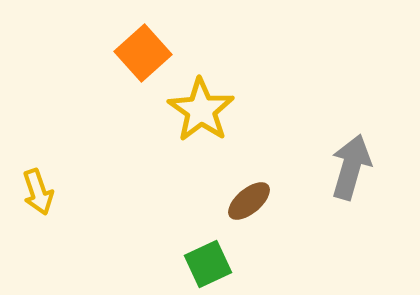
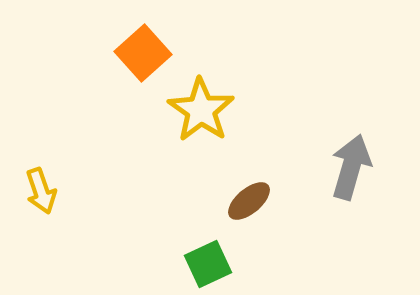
yellow arrow: moved 3 px right, 1 px up
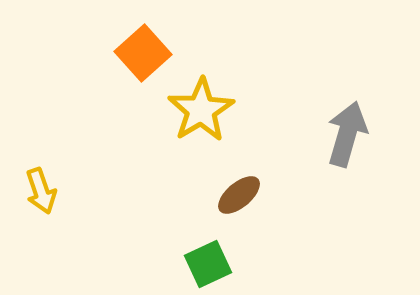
yellow star: rotated 6 degrees clockwise
gray arrow: moved 4 px left, 33 px up
brown ellipse: moved 10 px left, 6 px up
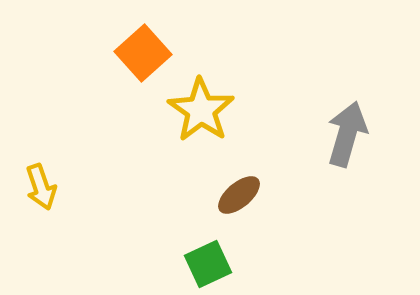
yellow star: rotated 6 degrees counterclockwise
yellow arrow: moved 4 px up
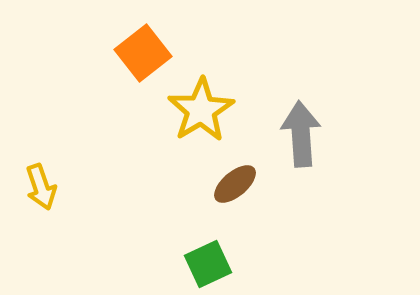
orange square: rotated 4 degrees clockwise
yellow star: rotated 6 degrees clockwise
gray arrow: moved 46 px left; rotated 20 degrees counterclockwise
brown ellipse: moved 4 px left, 11 px up
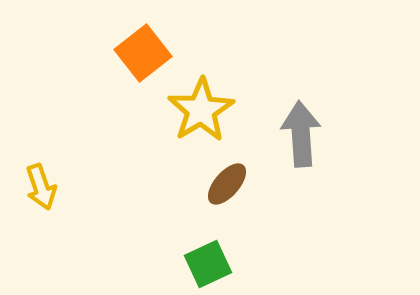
brown ellipse: moved 8 px left; rotated 9 degrees counterclockwise
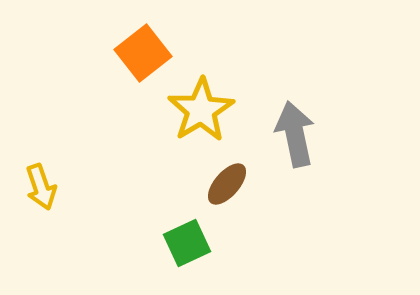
gray arrow: moved 6 px left; rotated 8 degrees counterclockwise
green square: moved 21 px left, 21 px up
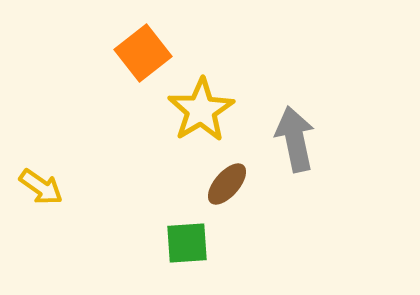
gray arrow: moved 5 px down
yellow arrow: rotated 36 degrees counterclockwise
green square: rotated 21 degrees clockwise
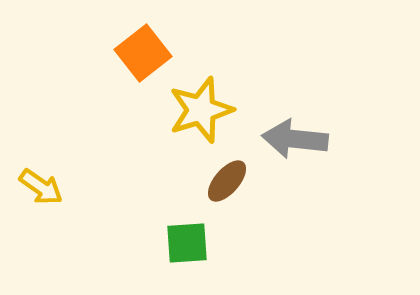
yellow star: rotated 14 degrees clockwise
gray arrow: rotated 72 degrees counterclockwise
brown ellipse: moved 3 px up
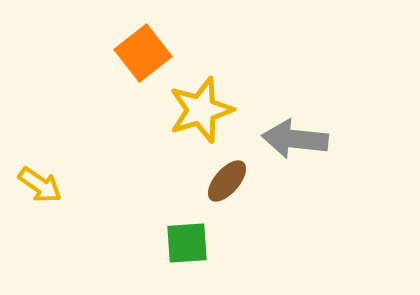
yellow arrow: moved 1 px left, 2 px up
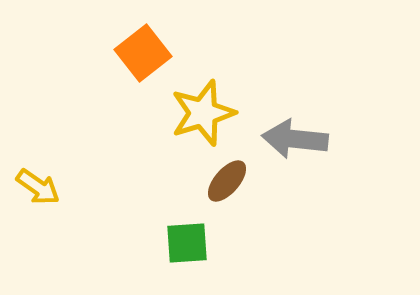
yellow star: moved 2 px right, 3 px down
yellow arrow: moved 2 px left, 2 px down
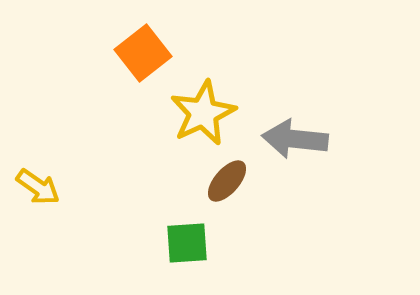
yellow star: rotated 8 degrees counterclockwise
